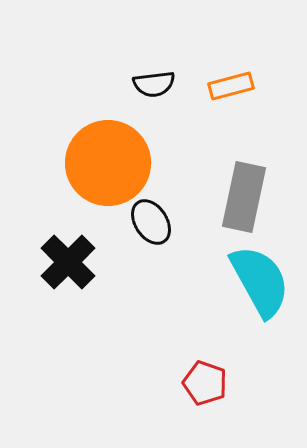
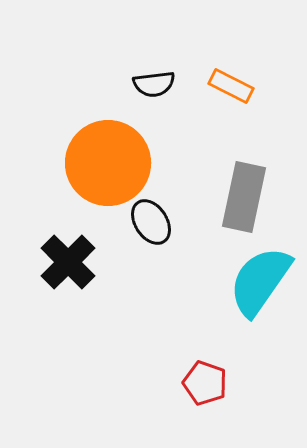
orange rectangle: rotated 42 degrees clockwise
cyan semicircle: rotated 116 degrees counterclockwise
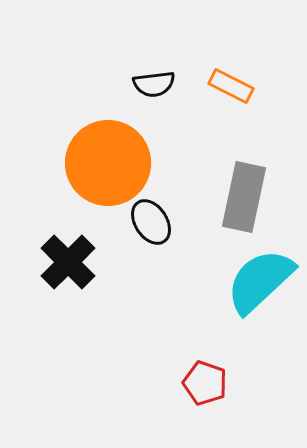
cyan semicircle: rotated 12 degrees clockwise
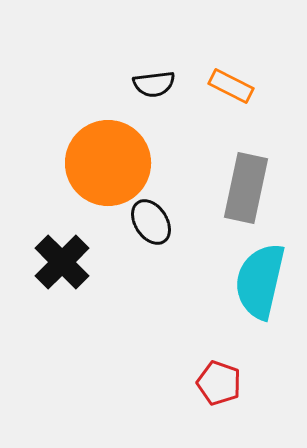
gray rectangle: moved 2 px right, 9 px up
black cross: moved 6 px left
cyan semicircle: rotated 34 degrees counterclockwise
red pentagon: moved 14 px right
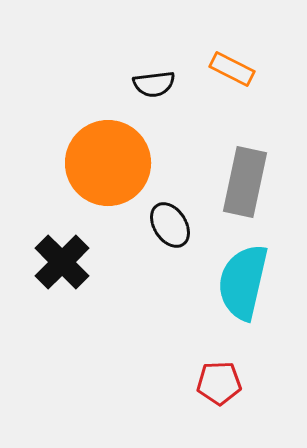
orange rectangle: moved 1 px right, 17 px up
gray rectangle: moved 1 px left, 6 px up
black ellipse: moved 19 px right, 3 px down
cyan semicircle: moved 17 px left, 1 px down
red pentagon: rotated 21 degrees counterclockwise
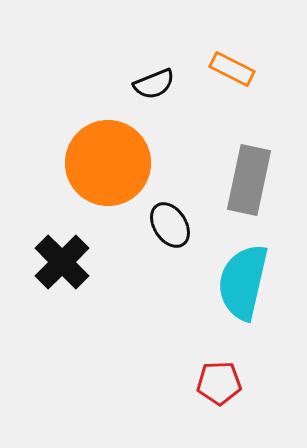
black semicircle: rotated 15 degrees counterclockwise
gray rectangle: moved 4 px right, 2 px up
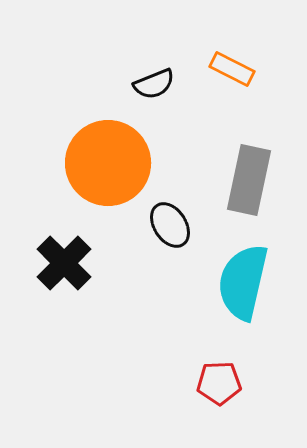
black cross: moved 2 px right, 1 px down
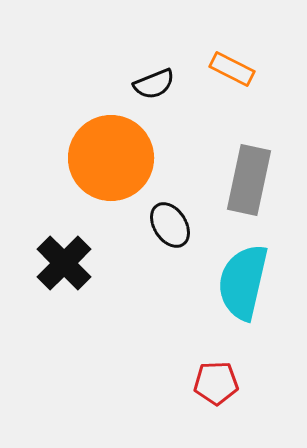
orange circle: moved 3 px right, 5 px up
red pentagon: moved 3 px left
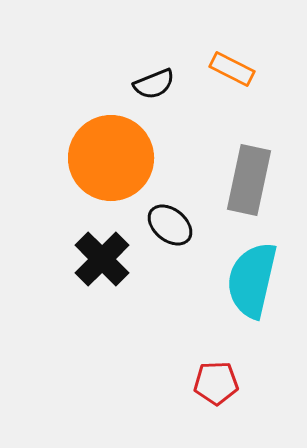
black ellipse: rotated 18 degrees counterclockwise
black cross: moved 38 px right, 4 px up
cyan semicircle: moved 9 px right, 2 px up
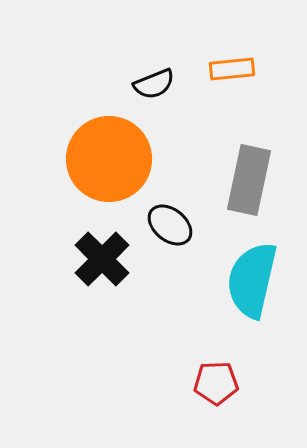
orange rectangle: rotated 33 degrees counterclockwise
orange circle: moved 2 px left, 1 px down
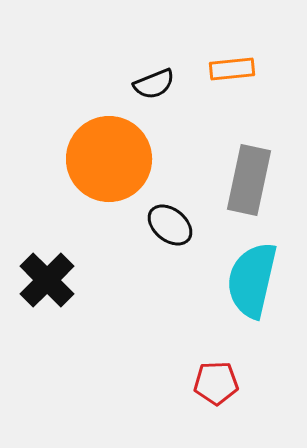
black cross: moved 55 px left, 21 px down
